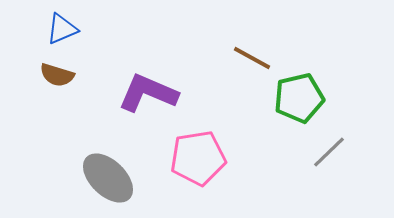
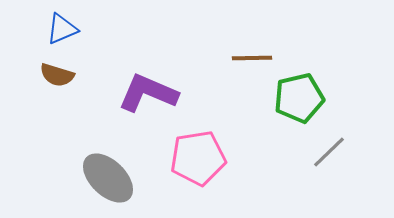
brown line: rotated 30 degrees counterclockwise
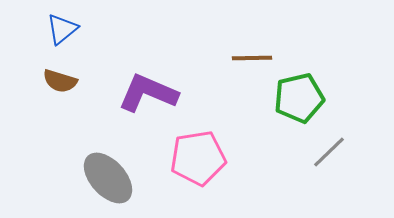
blue triangle: rotated 16 degrees counterclockwise
brown semicircle: moved 3 px right, 6 px down
gray ellipse: rotated 4 degrees clockwise
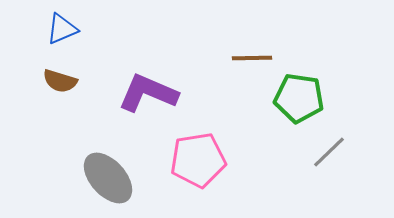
blue triangle: rotated 16 degrees clockwise
green pentagon: rotated 21 degrees clockwise
pink pentagon: moved 2 px down
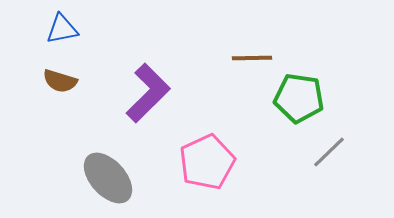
blue triangle: rotated 12 degrees clockwise
purple L-shape: rotated 112 degrees clockwise
pink pentagon: moved 9 px right, 2 px down; rotated 16 degrees counterclockwise
